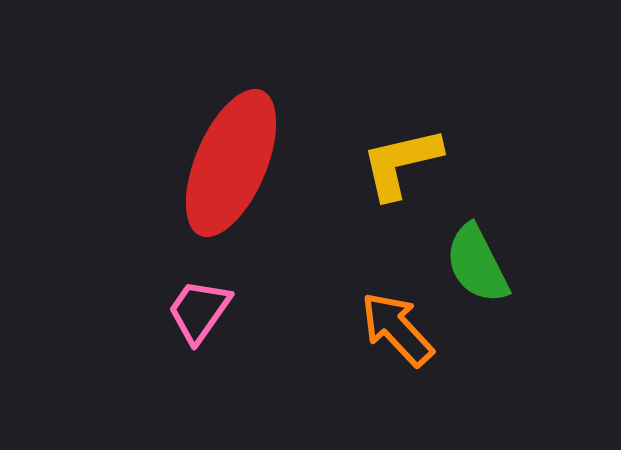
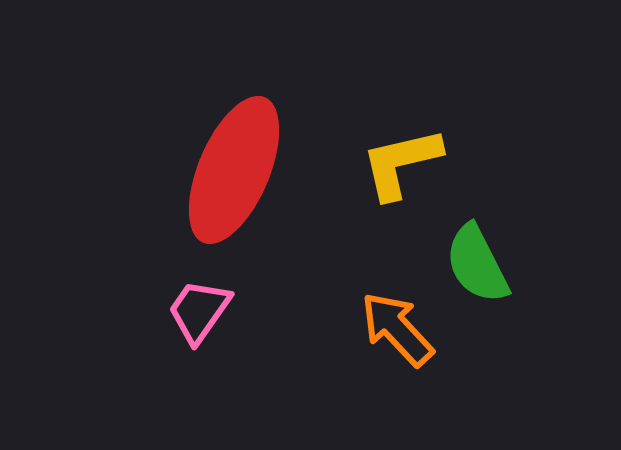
red ellipse: moved 3 px right, 7 px down
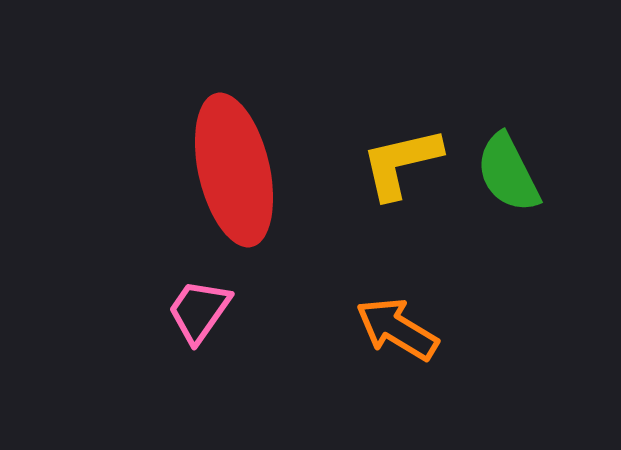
red ellipse: rotated 36 degrees counterclockwise
green semicircle: moved 31 px right, 91 px up
orange arrow: rotated 16 degrees counterclockwise
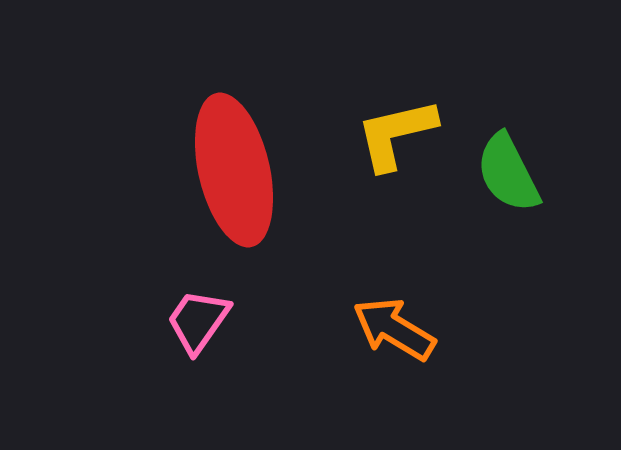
yellow L-shape: moved 5 px left, 29 px up
pink trapezoid: moved 1 px left, 10 px down
orange arrow: moved 3 px left
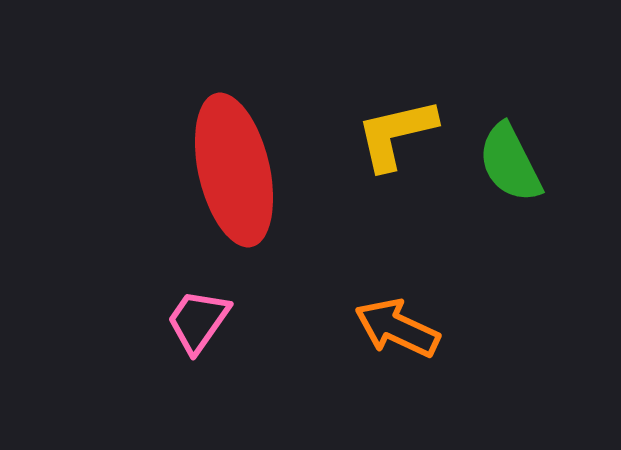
green semicircle: moved 2 px right, 10 px up
orange arrow: moved 3 px right, 1 px up; rotated 6 degrees counterclockwise
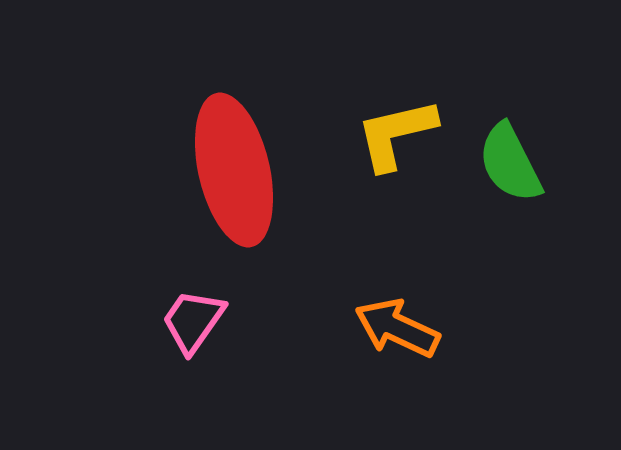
pink trapezoid: moved 5 px left
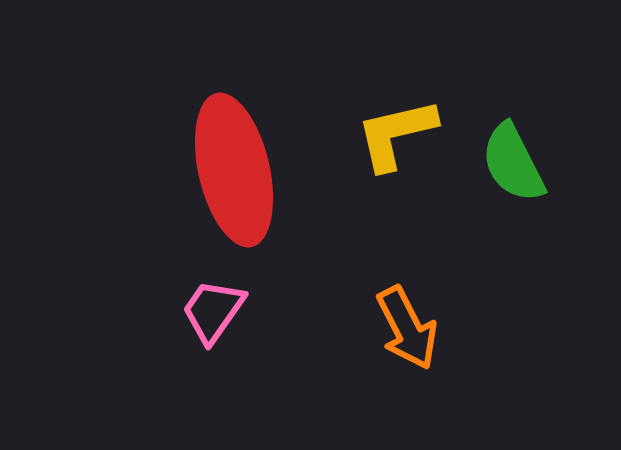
green semicircle: moved 3 px right
pink trapezoid: moved 20 px right, 10 px up
orange arrow: moved 10 px right; rotated 142 degrees counterclockwise
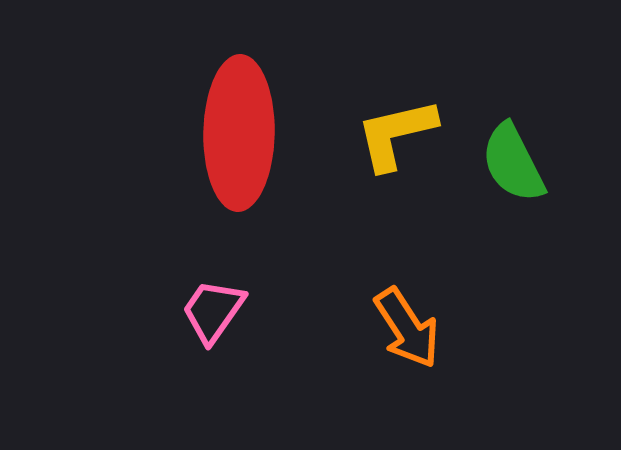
red ellipse: moved 5 px right, 37 px up; rotated 14 degrees clockwise
orange arrow: rotated 6 degrees counterclockwise
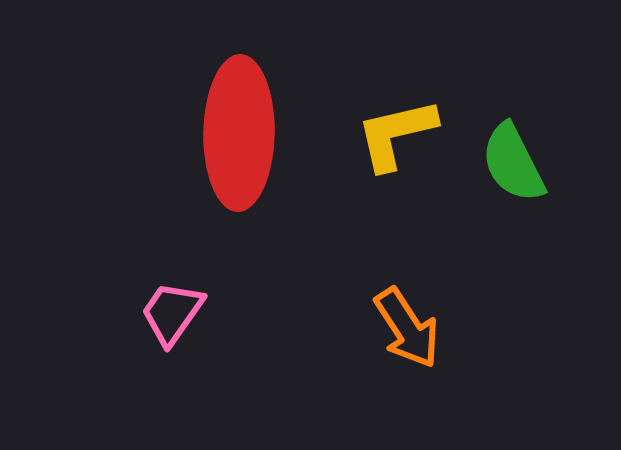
pink trapezoid: moved 41 px left, 2 px down
